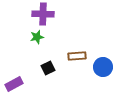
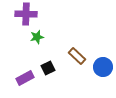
purple cross: moved 17 px left
brown rectangle: rotated 48 degrees clockwise
purple rectangle: moved 11 px right, 6 px up
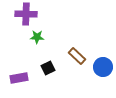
green star: rotated 16 degrees clockwise
purple rectangle: moved 6 px left; rotated 18 degrees clockwise
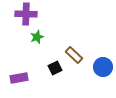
green star: rotated 24 degrees counterclockwise
brown rectangle: moved 3 px left, 1 px up
black square: moved 7 px right
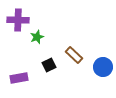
purple cross: moved 8 px left, 6 px down
black square: moved 6 px left, 3 px up
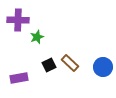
brown rectangle: moved 4 px left, 8 px down
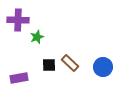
black square: rotated 24 degrees clockwise
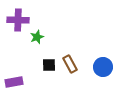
brown rectangle: moved 1 px down; rotated 18 degrees clockwise
purple rectangle: moved 5 px left, 4 px down
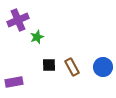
purple cross: rotated 25 degrees counterclockwise
brown rectangle: moved 2 px right, 3 px down
